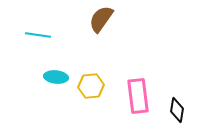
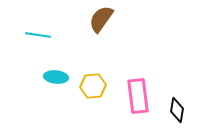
yellow hexagon: moved 2 px right
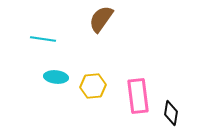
cyan line: moved 5 px right, 4 px down
black diamond: moved 6 px left, 3 px down
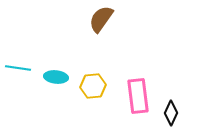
cyan line: moved 25 px left, 29 px down
black diamond: rotated 15 degrees clockwise
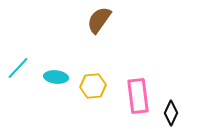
brown semicircle: moved 2 px left, 1 px down
cyan line: rotated 55 degrees counterclockwise
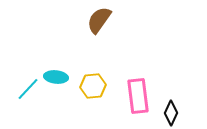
cyan line: moved 10 px right, 21 px down
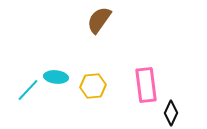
cyan line: moved 1 px down
pink rectangle: moved 8 px right, 11 px up
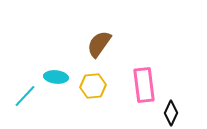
brown semicircle: moved 24 px down
pink rectangle: moved 2 px left
cyan line: moved 3 px left, 6 px down
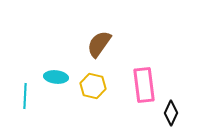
yellow hexagon: rotated 20 degrees clockwise
cyan line: rotated 40 degrees counterclockwise
